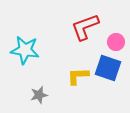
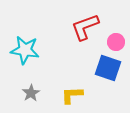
yellow L-shape: moved 6 px left, 19 px down
gray star: moved 8 px left, 2 px up; rotated 18 degrees counterclockwise
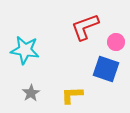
blue square: moved 2 px left, 1 px down
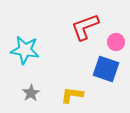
yellow L-shape: rotated 10 degrees clockwise
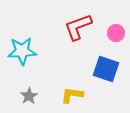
red L-shape: moved 7 px left
pink circle: moved 9 px up
cyan star: moved 3 px left, 1 px down; rotated 12 degrees counterclockwise
gray star: moved 2 px left, 3 px down
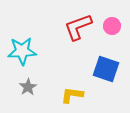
pink circle: moved 4 px left, 7 px up
gray star: moved 1 px left, 9 px up
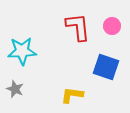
red L-shape: rotated 104 degrees clockwise
blue square: moved 2 px up
gray star: moved 13 px left, 2 px down; rotated 18 degrees counterclockwise
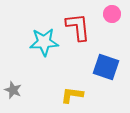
pink circle: moved 12 px up
cyan star: moved 22 px right, 9 px up
gray star: moved 2 px left, 1 px down
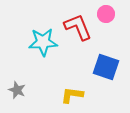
pink circle: moved 6 px left
red L-shape: rotated 16 degrees counterclockwise
cyan star: moved 1 px left
gray star: moved 4 px right
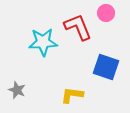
pink circle: moved 1 px up
